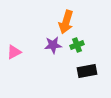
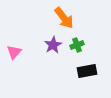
orange arrow: moved 2 px left, 4 px up; rotated 55 degrees counterclockwise
purple star: rotated 24 degrees counterclockwise
pink triangle: rotated 21 degrees counterclockwise
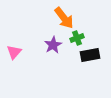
green cross: moved 7 px up
black rectangle: moved 3 px right, 16 px up
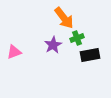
pink triangle: rotated 28 degrees clockwise
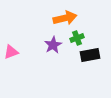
orange arrow: moved 1 px right; rotated 65 degrees counterclockwise
pink triangle: moved 3 px left
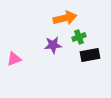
green cross: moved 2 px right, 1 px up
purple star: rotated 24 degrees clockwise
pink triangle: moved 3 px right, 7 px down
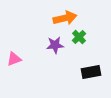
green cross: rotated 24 degrees counterclockwise
purple star: moved 2 px right
black rectangle: moved 1 px right, 17 px down
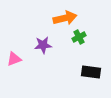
green cross: rotated 16 degrees clockwise
purple star: moved 12 px left
black rectangle: rotated 18 degrees clockwise
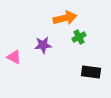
pink triangle: moved 2 px up; rotated 49 degrees clockwise
